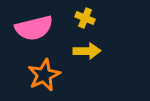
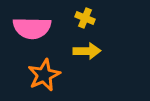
pink semicircle: moved 2 px left; rotated 15 degrees clockwise
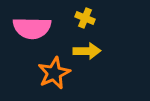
orange star: moved 10 px right, 2 px up
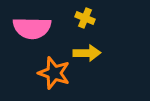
yellow arrow: moved 2 px down
orange star: rotated 28 degrees counterclockwise
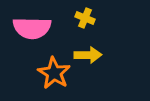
yellow arrow: moved 1 px right, 2 px down
orange star: rotated 12 degrees clockwise
